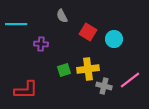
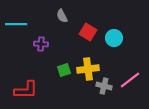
cyan circle: moved 1 px up
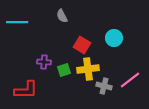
cyan line: moved 1 px right, 2 px up
red square: moved 6 px left, 13 px down
purple cross: moved 3 px right, 18 px down
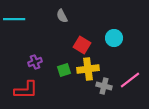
cyan line: moved 3 px left, 3 px up
purple cross: moved 9 px left; rotated 24 degrees counterclockwise
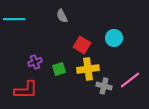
green square: moved 5 px left, 1 px up
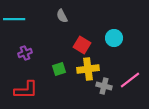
purple cross: moved 10 px left, 9 px up
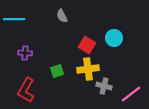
red square: moved 5 px right
purple cross: rotated 24 degrees clockwise
green square: moved 2 px left, 2 px down
pink line: moved 1 px right, 14 px down
red L-shape: rotated 120 degrees clockwise
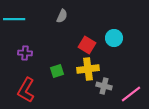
gray semicircle: rotated 128 degrees counterclockwise
